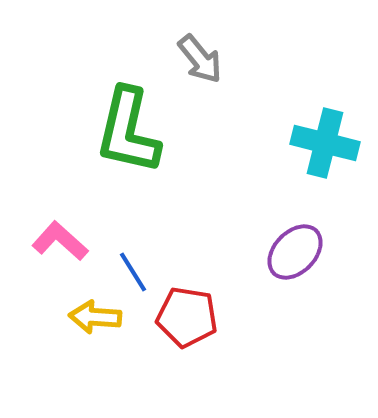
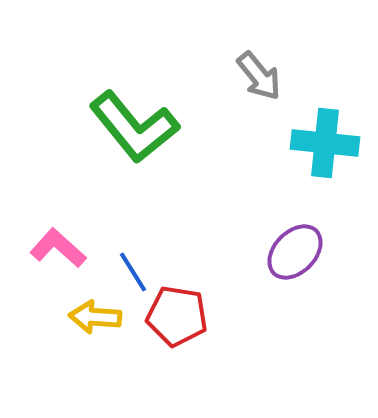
gray arrow: moved 59 px right, 17 px down
green L-shape: moved 6 px right, 4 px up; rotated 52 degrees counterclockwise
cyan cross: rotated 8 degrees counterclockwise
pink L-shape: moved 2 px left, 7 px down
red pentagon: moved 10 px left, 1 px up
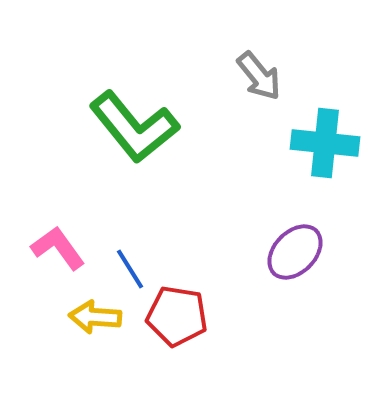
pink L-shape: rotated 12 degrees clockwise
blue line: moved 3 px left, 3 px up
